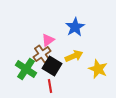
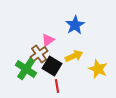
blue star: moved 2 px up
brown cross: moved 3 px left
red line: moved 7 px right
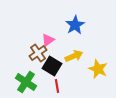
brown cross: moved 1 px left, 1 px up
green cross: moved 13 px down
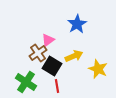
blue star: moved 2 px right, 1 px up
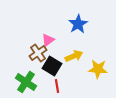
blue star: moved 1 px right
yellow star: rotated 18 degrees counterclockwise
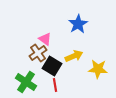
pink triangle: moved 3 px left, 1 px up; rotated 48 degrees counterclockwise
red line: moved 2 px left, 1 px up
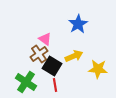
brown cross: moved 1 px right, 1 px down
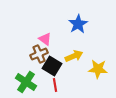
brown cross: rotated 12 degrees clockwise
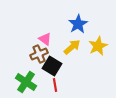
yellow arrow: moved 2 px left, 9 px up; rotated 18 degrees counterclockwise
yellow star: moved 23 px up; rotated 30 degrees counterclockwise
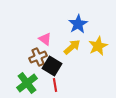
brown cross: moved 1 px left, 3 px down
green cross: moved 1 px right, 1 px down; rotated 20 degrees clockwise
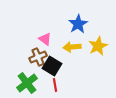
yellow arrow: rotated 144 degrees counterclockwise
